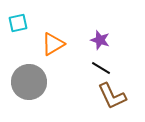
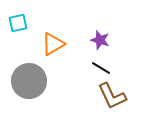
gray circle: moved 1 px up
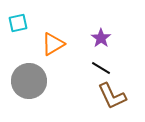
purple star: moved 1 px right, 2 px up; rotated 18 degrees clockwise
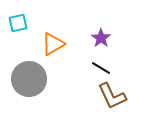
gray circle: moved 2 px up
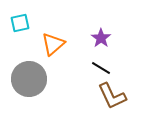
cyan square: moved 2 px right
orange triangle: rotated 10 degrees counterclockwise
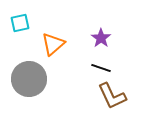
black line: rotated 12 degrees counterclockwise
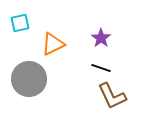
orange triangle: rotated 15 degrees clockwise
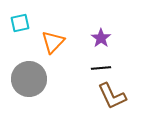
orange triangle: moved 2 px up; rotated 20 degrees counterclockwise
black line: rotated 24 degrees counterclockwise
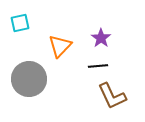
orange triangle: moved 7 px right, 4 px down
black line: moved 3 px left, 2 px up
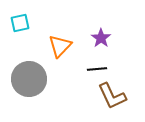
black line: moved 1 px left, 3 px down
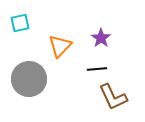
brown L-shape: moved 1 px right, 1 px down
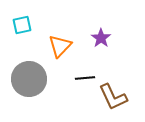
cyan square: moved 2 px right, 2 px down
black line: moved 12 px left, 9 px down
